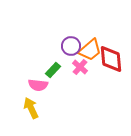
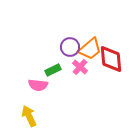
purple circle: moved 1 px left, 1 px down
orange trapezoid: moved 1 px up
green rectangle: rotated 21 degrees clockwise
yellow arrow: moved 2 px left, 8 px down
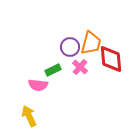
orange trapezoid: moved 1 px right, 6 px up; rotated 35 degrees counterclockwise
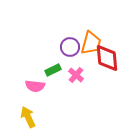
red diamond: moved 4 px left, 1 px up
pink cross: moved 4 px left, 8 px down
pink semicircle: moved 3 px left, 1 px down
yellow arrow: moved 1 px left, 1 px down
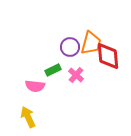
red diamond: moved 1 px right, 2 px up
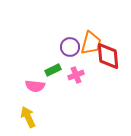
pink cross: rotated 28 degrees clockwise
